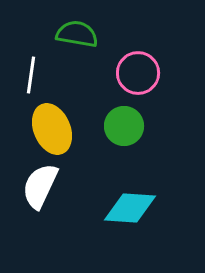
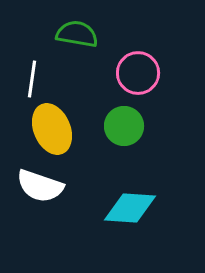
white line: moved 1 px right, 4 px down
white semicircle: rotated 96 degrees counterclockwise
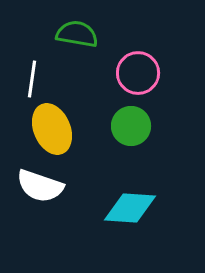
green circle: moved 7 px right
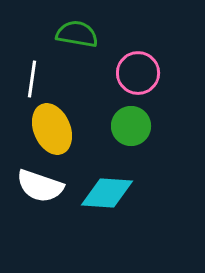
cyan diamond: moved 23 px left, 15 px up
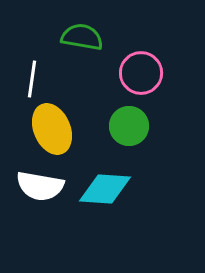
green semicircle: moved 5 px right, 3 px down
pink circle: moved 3 px right
green circle: moved 2 px left
white semicircle: rotated 9 degrees counterclockwise
cyan diamond: moved 2 px left, 4 px up
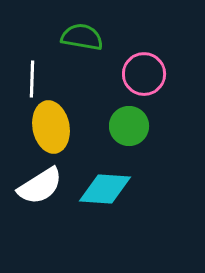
pink circle: moved 3 px right, 1 px down
white line: rotated 6 degrees counterclockwise
yellow ellipse: moved 1 px left, 2 px up; rotated 12 degrees clockwise
white semicircle: rotated 42 degrees counterclockwise
